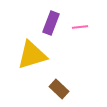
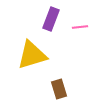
purple rectangle: moved 4 px up
brown rectangle: rotated 30 degrees clockwise
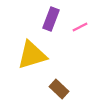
pink line: rotated 21 degrees counterclockwise
brown rectangle: rotated 30 degrees counterclockwise
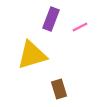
brown rectangle: rotated 30 degrees clockwise
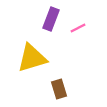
pink line: moved 2 px left, 1 px down
yellow triangle: moved 3 px down
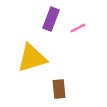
brown rectangle: rotated 12 degrees clockwise
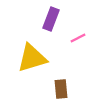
pink line: moved 10 px down
brown rectangle: moved 2 px right
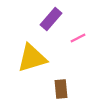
purple rectangle: rotated 20 degrees clockwise
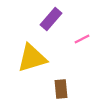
pink line: moved 4 px right, 1 px down
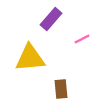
yellow triangle: moved 2 px left; rotated 12 degrees clockwise
